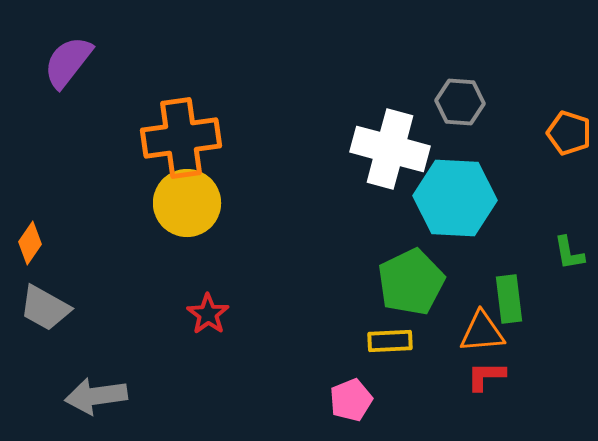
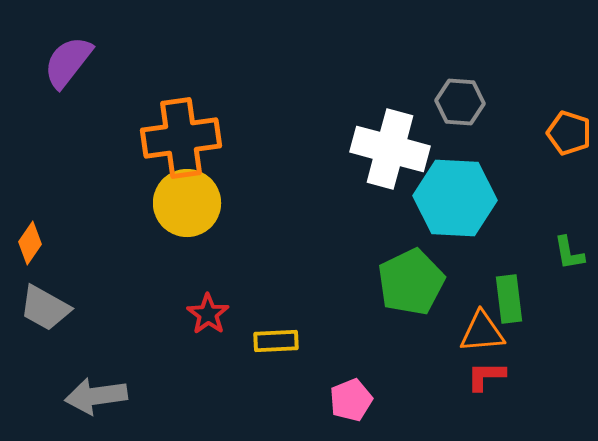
yellow rectangle: moved 114 px left
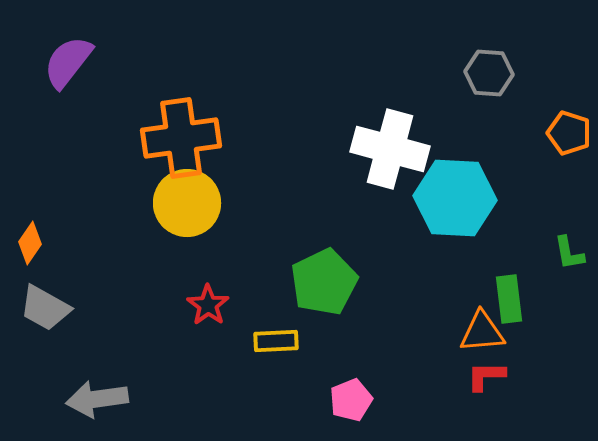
gray hexagon: moved 29 px right, 29 px up
green pentagon: moved 87 px left
red star: moved 9 px up
gray arrow: moved 1 px right, 3 px down
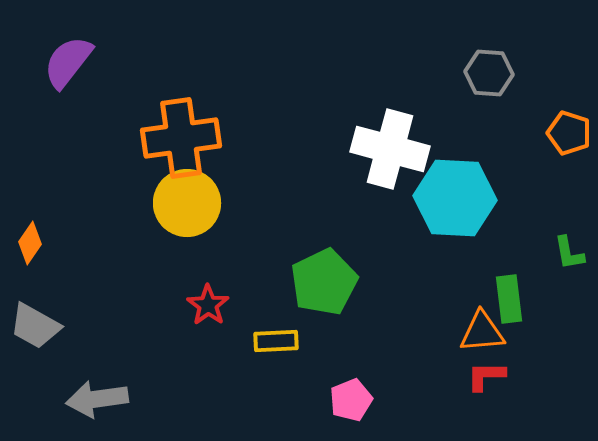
gray trapezoid: moved 10 px left, 18 px down
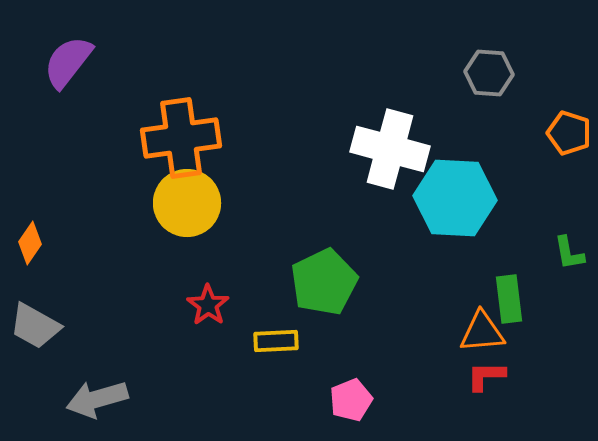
gray arrow: rotated 8 degrees counterclockwise
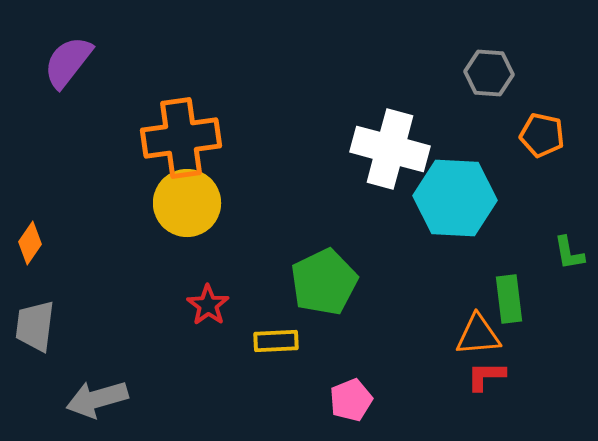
orange pentagon: moved 27 px left, 2 px down; rotated 6 degrees counterclockwise
gray trapezoid: rotated 68 degrees clockwise
orange triangle: moved 4 px left, 3 px down
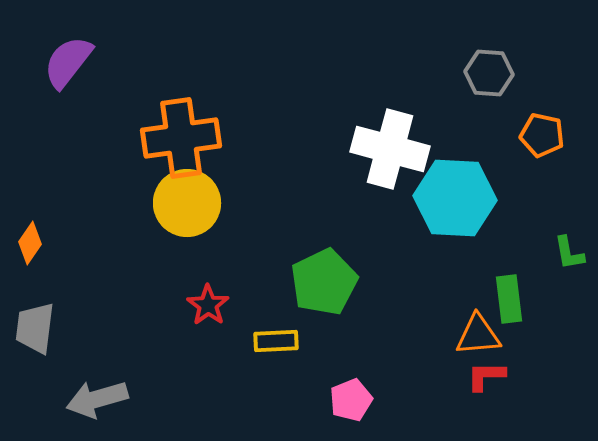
gray trapezoid: moved 2 px down
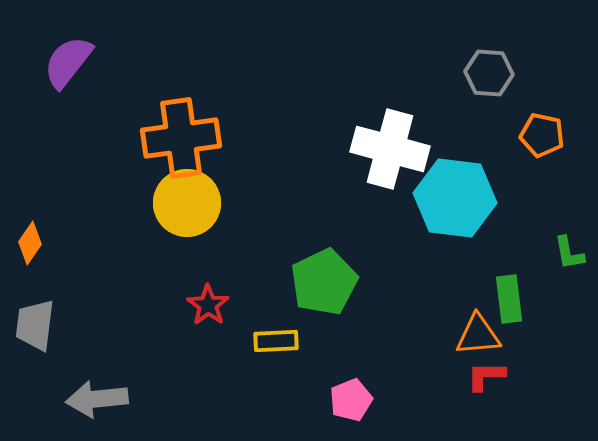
cyan hexagon: rotated 4 degrees clockwise
gray trapezoid: moved 3 px up
gray arrow: rotated 10 degrees clockwise
